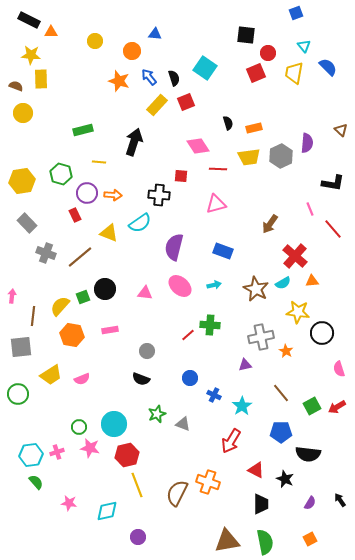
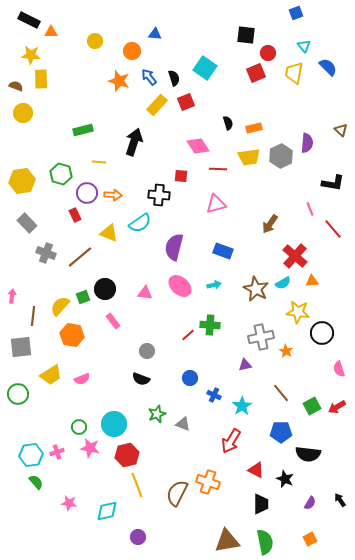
pink rectangle at (110, 330): moved 3 px right, 9 px up; rotated 63 degrees clockwise
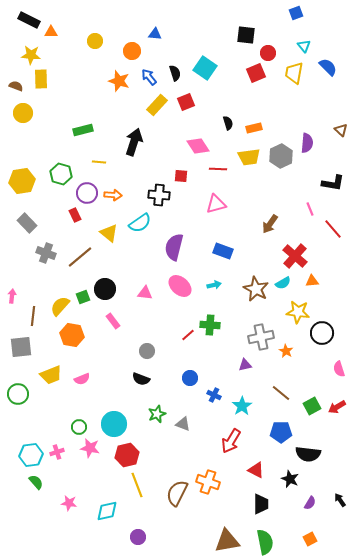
black semicircle at (174, 78): moved 1 px right, 5 px up
yellow triangle at (109, 233): rotated 18 degrees clockwise
yellow trapezoid at (51, 375): rotated 10 degrees clockwise
brown line at (281, 393): rotated 12 degrees counterclockwise
black star at (285, 479): moved 5 px right
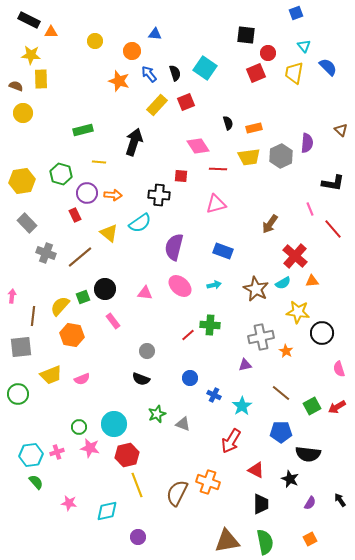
blue arrow at (149, 77): moved 3 px up
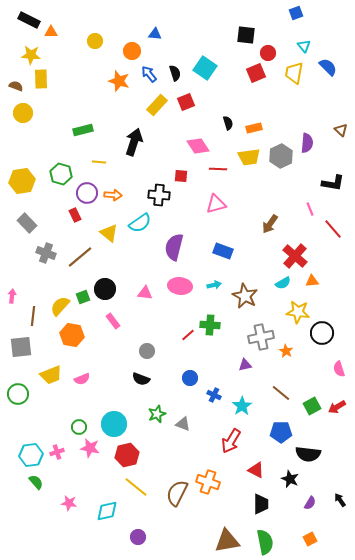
pink ellipse at (180, 286): rotated 35 degrees counterclockwise
brown star at (256, 289): moved 11 px left, 7 px down
yellow line at (137, 485): moved 1 px left, 2 px down; rotated 30 degrees counterclockwise
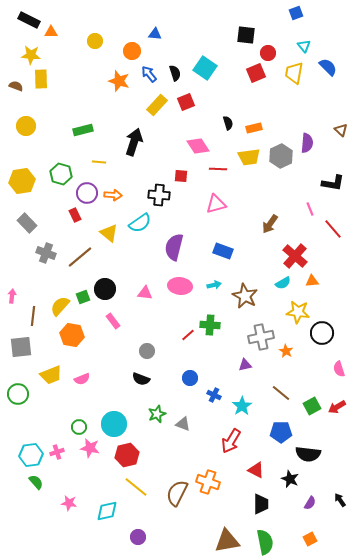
yellow circle at (23, 113): moved 3 px right, 13 px down
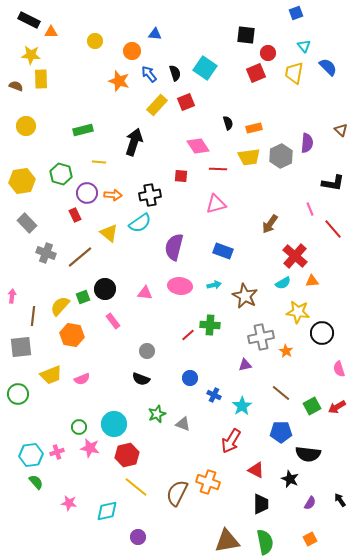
black cross at (159, 195): moved 9 px left; rotated 15 degrees counterclockwise
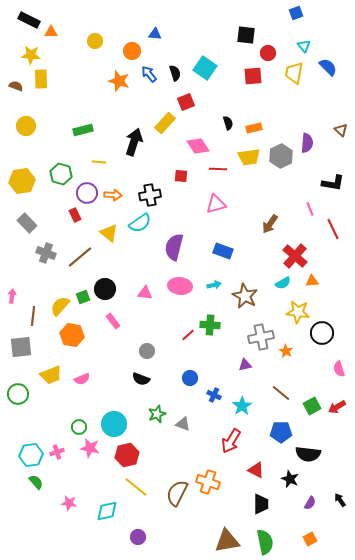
red square at (256, 73): moved 3 px left, 3 px down; rotated 18 degrees clockwise
yellow rectangle at (157, 105): moved 8 px right, 18 px down
red line at (333, 229): rotated 15 degrees clockwise
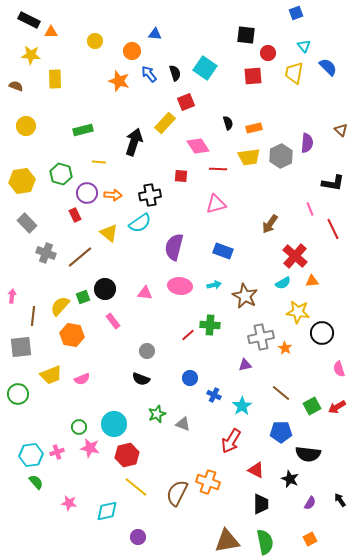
yellow rectangle at (41, 79): moved 14 px right
orange star at (286, 351): moved 1 px left, 3 px up
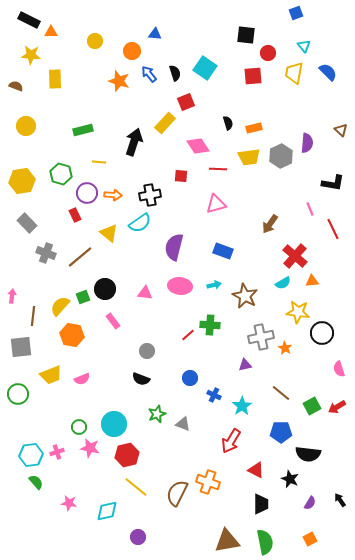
blue semicircle at (328, 67): moved 5 px down
